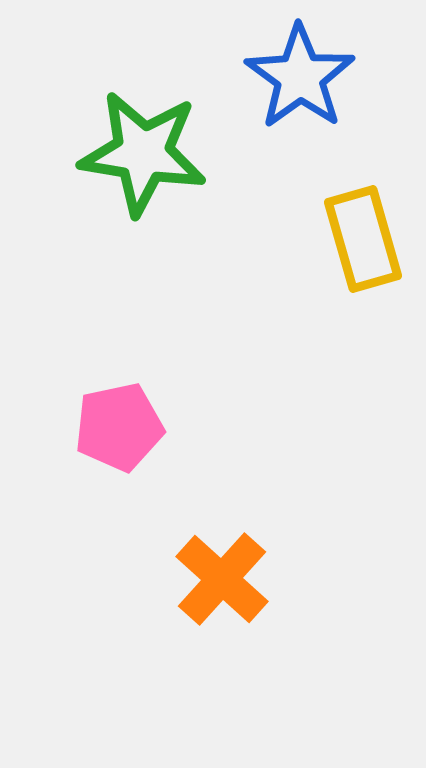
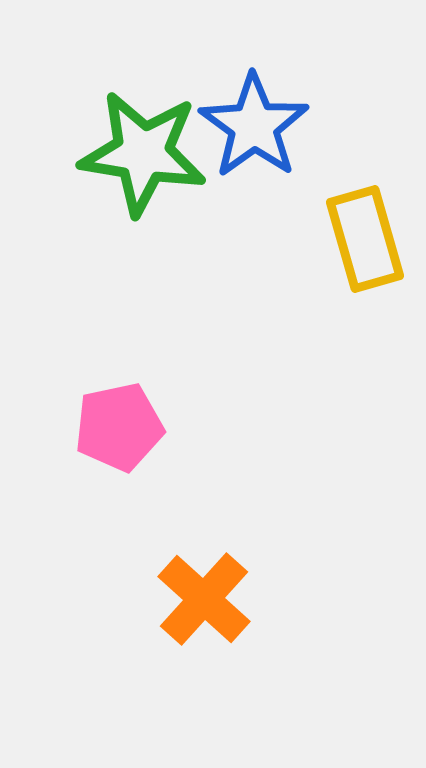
blue star: moved 46 px left, 49 px down
yellow rectangle: moved 2 px right
orange cross: moved 18 px left, 20 px down
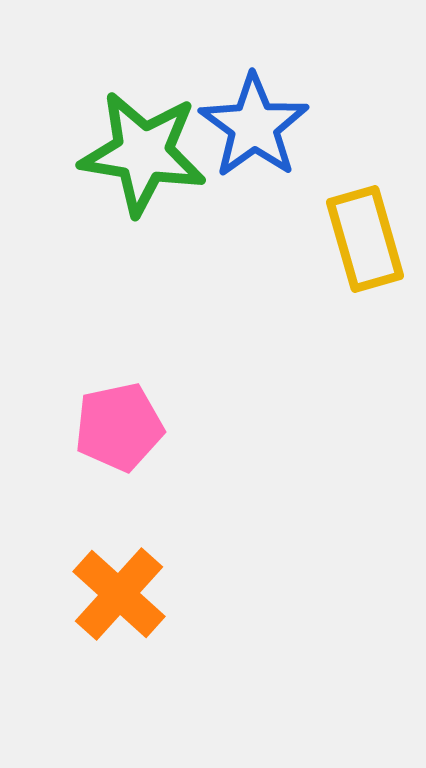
orange cross: moved 85 px left, 5 px up
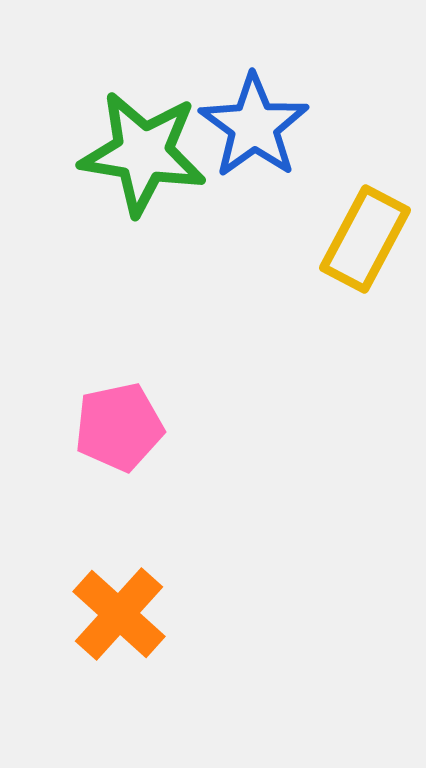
yellow rectangle: rotated 44 degrees clockwise
orange cross: moved 20 px down
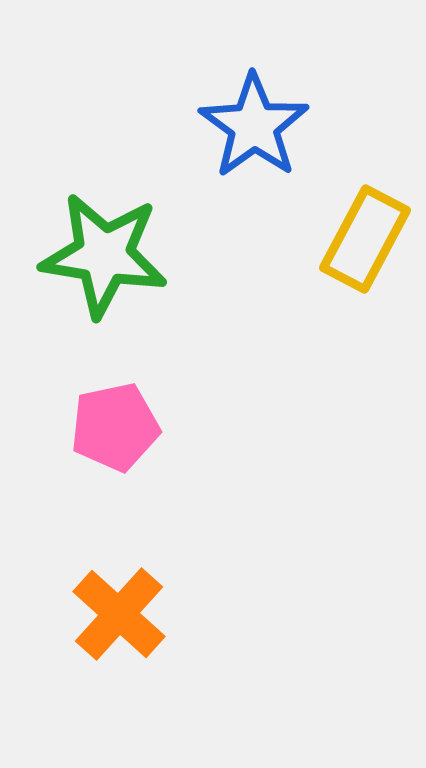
green star: moved 39 px left, 102 px down
pink pentagon: moved 4 px left
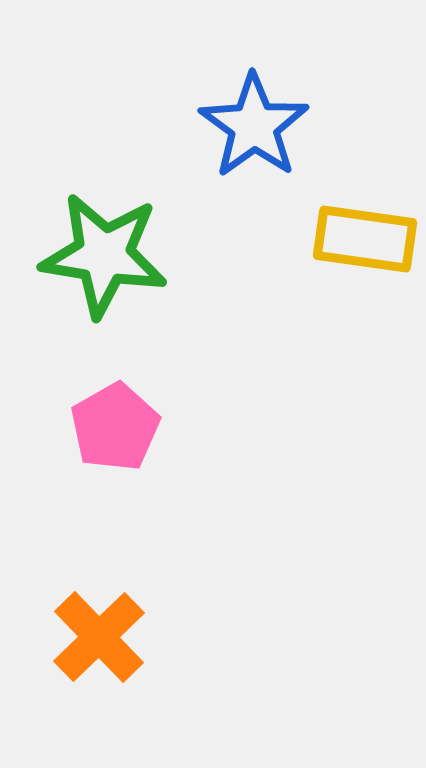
yellow rectangle: rotated 70 degrees clockwise
pink pentagon: rotated 18 degrees counterclockwise
orange cross: moved 20 px left, 23 px down; rotated 4 degrees clockwise
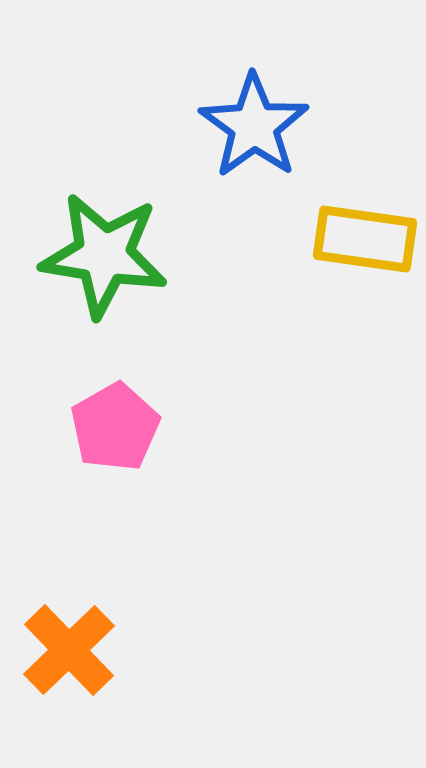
orange cross: moved 30 px left, 13 px down
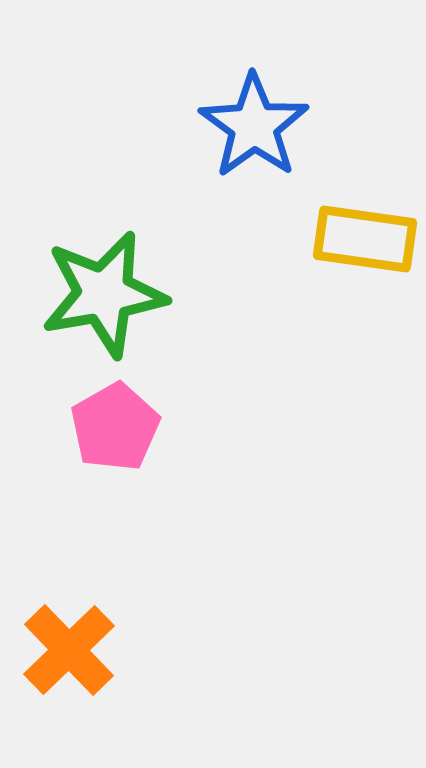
green star: moved 39 px down; rotated 19 degrees counterclockwise
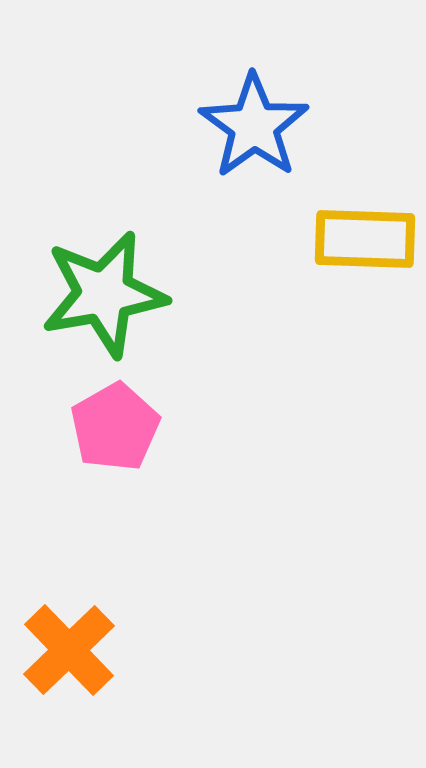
yellow rectangle: rotated 6 degrees counterclockwise
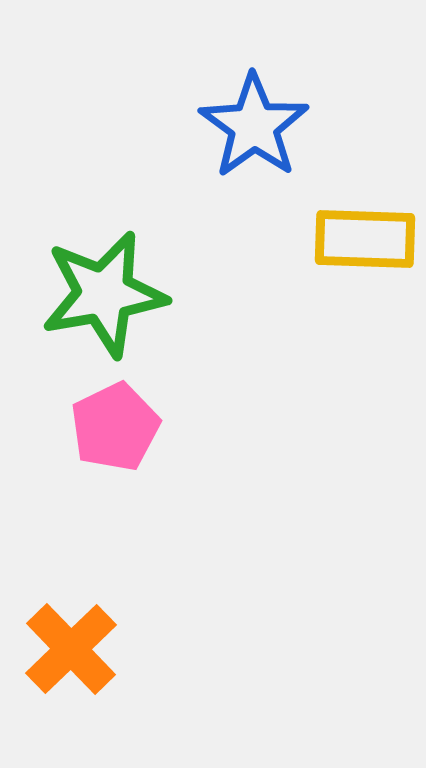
pink pentagon: rotated 4 degrees clockwise
orange cross: moved 2 px right, 1 px up
